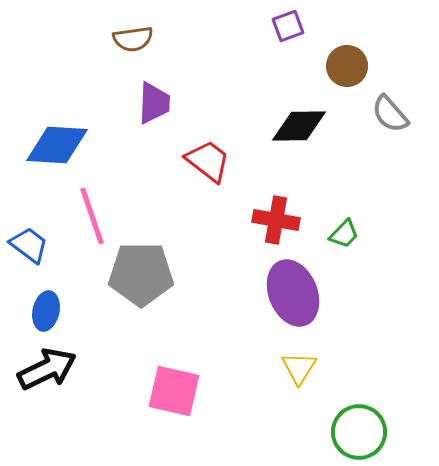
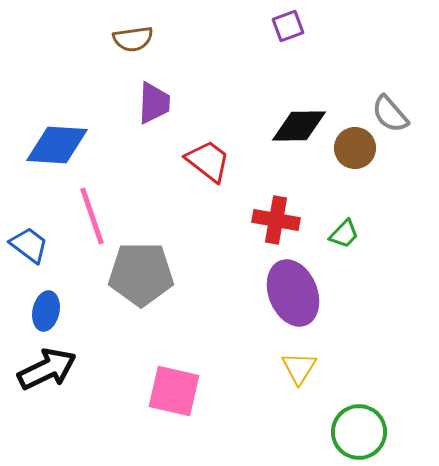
brown circle: moved 8 px right, 82 px down
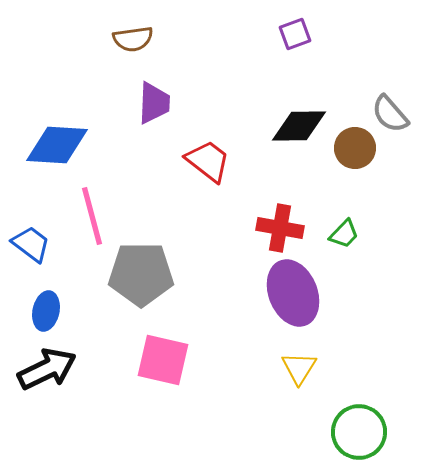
purple square: moved 7 px right, 8 px down
pink line: rotated 4 degrees clockwise
red cross: moved 4 px right, 8 px down
blue trapezoid: moved 2 px right, 1 px up
pink square: moved 11 px left, 31 px up
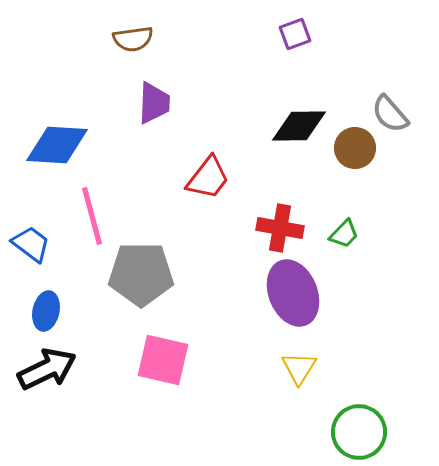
red trapezoid: moved 17 px down; rotated 90 degrees clockwise
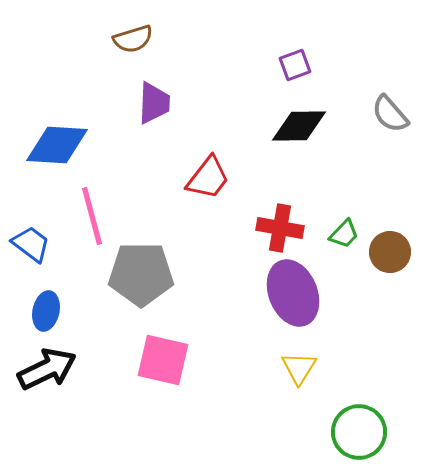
purple square: moved 31 px down
brown semicircle: rotated 9 degrees counterclockwise
brown circle: moved 35 px right, 104 px down
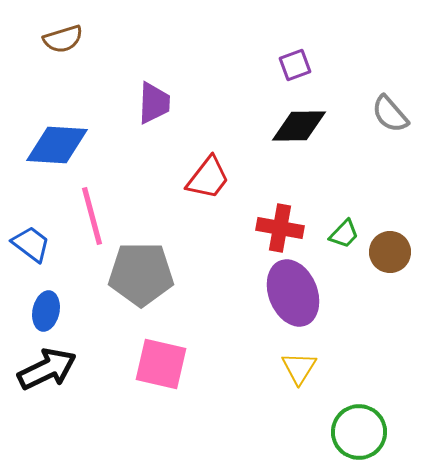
brown semicircle: moved 70 px left
pink square: moved 2 px left, 4 px down
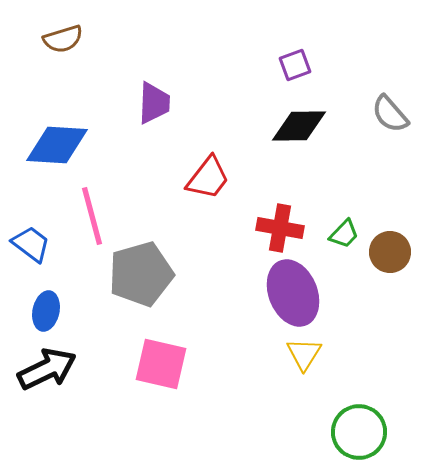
gray pentagon: rotated 16 degrees counterclockwise
yellow triangle: moved 5 px right, 14 px up
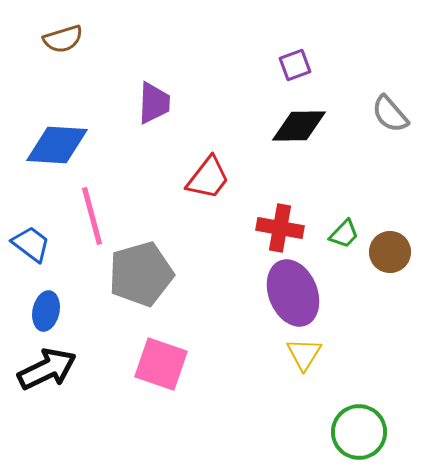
pink square: rotated 6 degrees clockwise
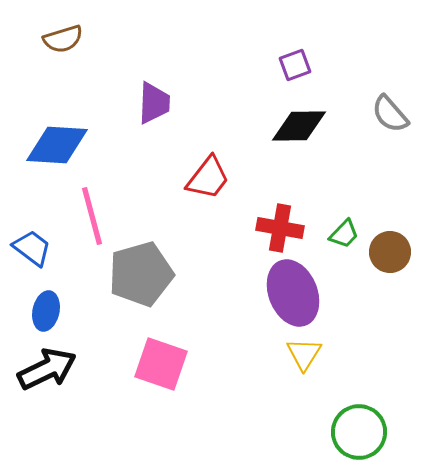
blue trapezoid: moved 1 px right, 4 px down
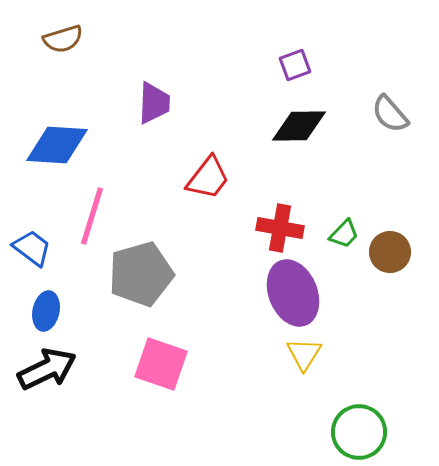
pink line: rotated 32 degrees clockwise
